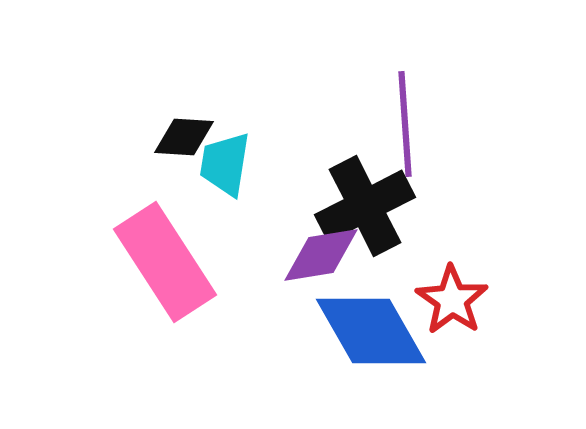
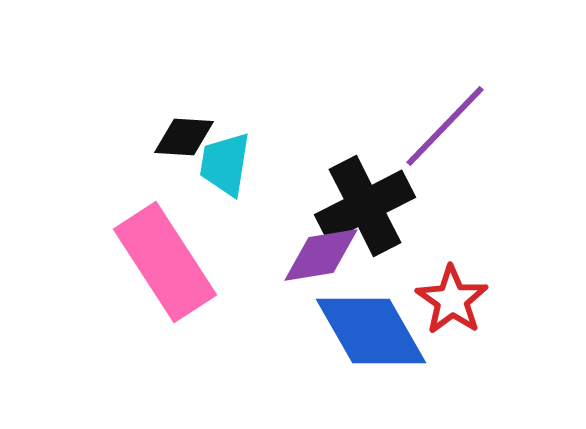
purple line: moved 40 px right, 2 px down; rotated 48 degrees clockwise
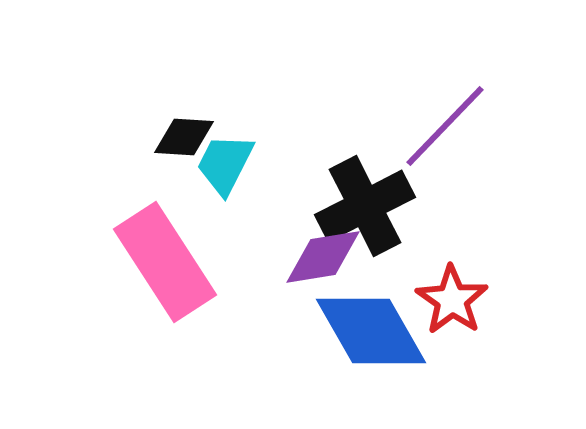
cyan trapezoid: rotated 18 degrees clockwise
purple diamond: moved 2 px right, 2 px down
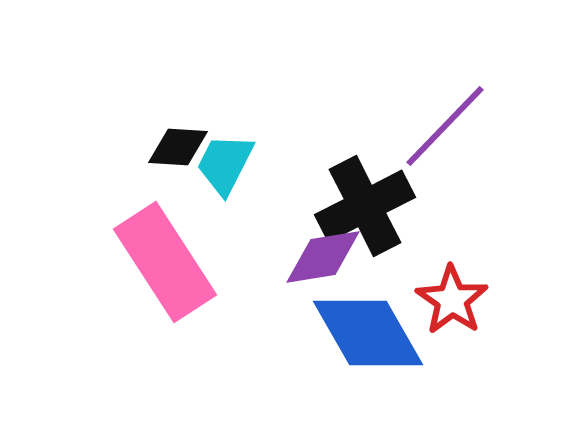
black diamond: moved 6 px left, 10 px down
blue diamond: moved 3 px left, 2 px down
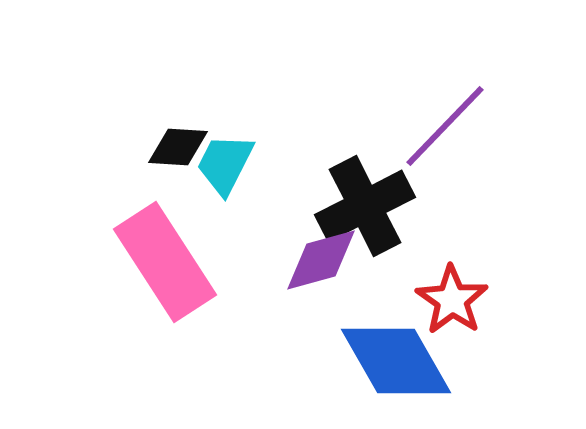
purple diamond: moved 2 px left, 3 px down; rotated 6 degrees counterclockwise
blue diamond: moved 28 px right, 28 px down
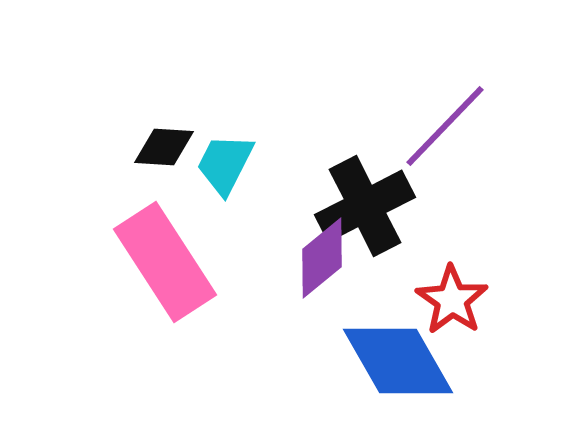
black diamond: moved 14 px left
purple diamond: moved 1 px right, 2 px up; rotated 24 degrees counterclockwise
blue diamond: moved 2 px right
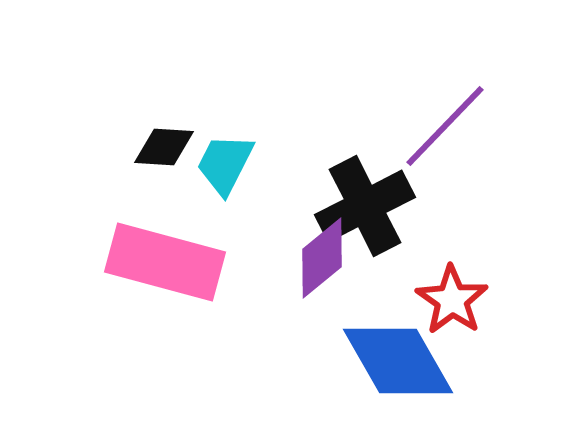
pink rectangle: rotated 42 degrees counterclockwise
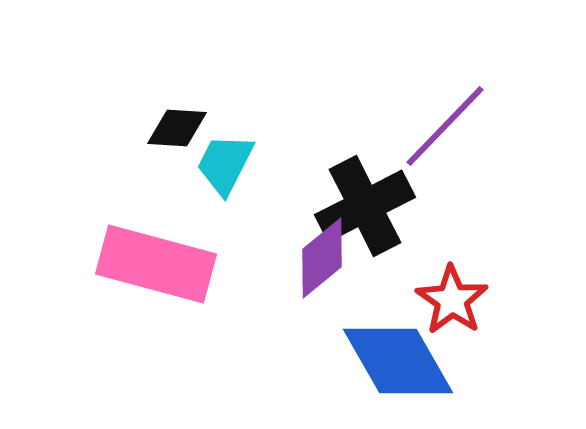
black diamond: moved 13 px right, 19 px up
pink rectangle: moved 9 px left, 2 px down
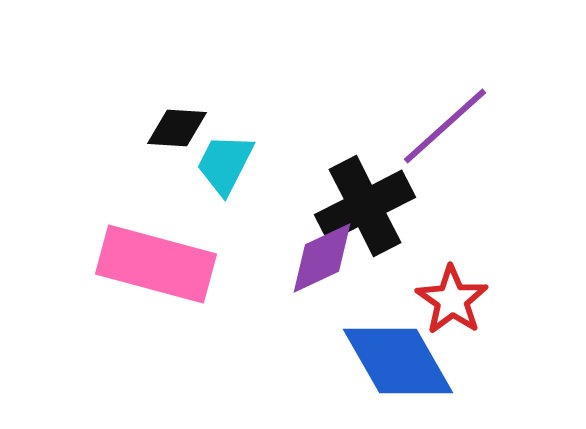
purple line: rotated 4 degrees clockwise
purple diamond: rotated 14 degrees clockwise
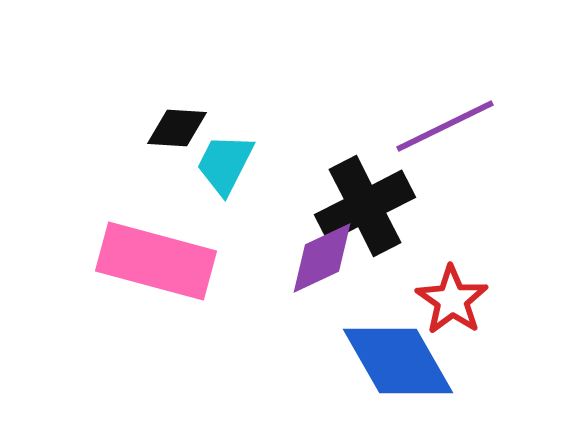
purple line: rotated 16 degrees clockwise
pink rectangle: moved 3 px up
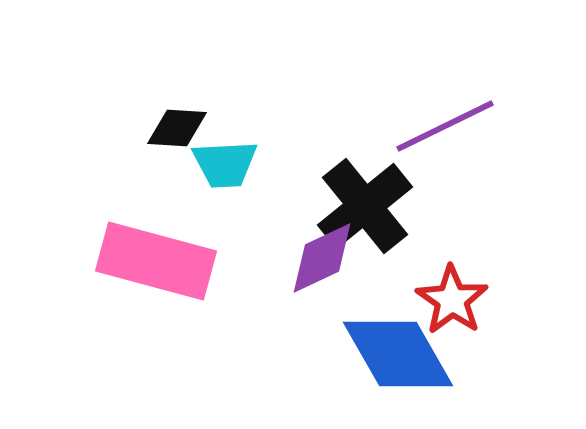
cyan trapezoid: rotated 120 degrees counterclockwise
black cross: rotated 12 degrees counterclockwise
blue diamond: moved 7 px up
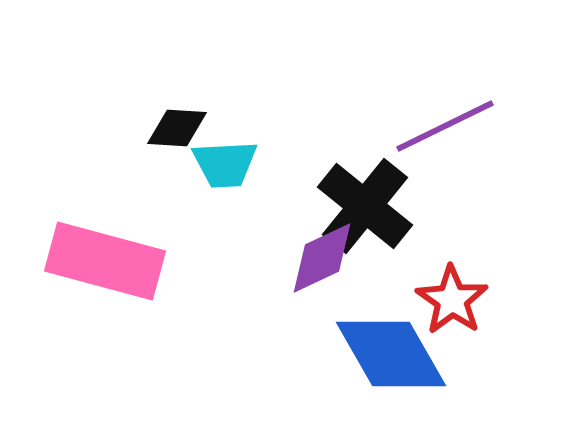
black cross: rotated 12 degrees counterclockwise
pink rectangle: moved 51 px left
blue diamond: moved 7 px left
